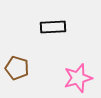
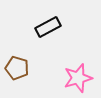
black rectangle: moved 5 px left; rotated 25 degrees counterclockwise
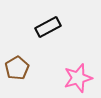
brown pentagon: rotated 25 degrees clockwise
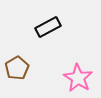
pink star: rotated 24 degrees counterclockwise
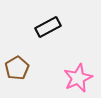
pink star: rotated 16 degrees clockwise
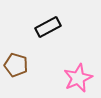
brown pentagon: moved 1 px left, 3 px up; rotated 25 degrees counterclockwise
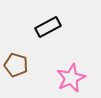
pink star: moved 7 px left
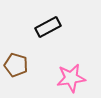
pink star: rotated 16 degrees clockwise
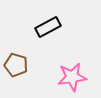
pink star: moved 1 px right, 1 px up
